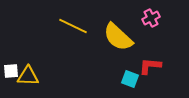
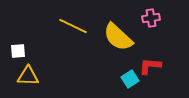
pink cross: rotated 18 degrees clockwise
white square: moved 7 px right, 20 px up
cyan square: rotated 36 degrees clockwise
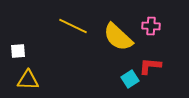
pink cross: moved 8 px down; rotated 12 degrees clockwise
yellow triangle: moved 4 px down
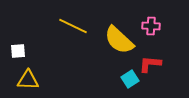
yellow semicircle: moved 1 px right, 3 px down
red L-shape: moved 2 px up
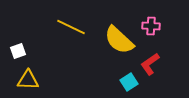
yellow line: moved 2 px left, 1 px down
white square: rotated 14 degrees counterclockwise
red L-shape: rotated 40 degrees counterclockwise
cyan square: moved 1 px left, 3 px down
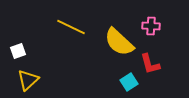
yellow semicircle: moved 2 px down
red L-shape: rotated 70 degrees counterclockwise
yellow triangle: rotated 45 degrees counterclockwise
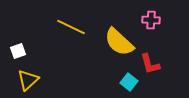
pink cross: moved 6 px up
cyan square: rotated 18 degrees counterclockwise
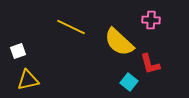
yellow triangle: rotated 30 degrees clockwise
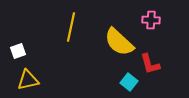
yellow line: rotated 76 degrees clockwise
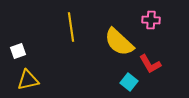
yellow line: rotated 20 degrees counterclockwise
red L-shape: rotated 15 degrees counterclockwise
